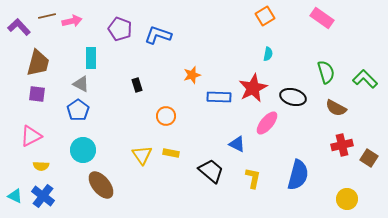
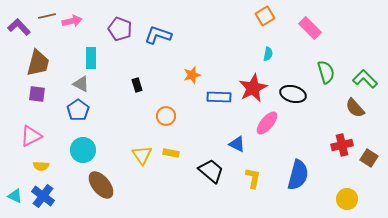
pink rectangle: moved 12 px left, 10 px down; rotated 10 degrees clockwise
black ellipse: moved 3 px up
brown semicircle: moved 19 px right; rotated 20 degrees clockwise
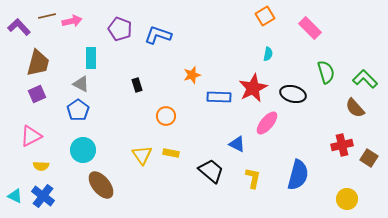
purple square: rotated 30 degrees counterclockwise
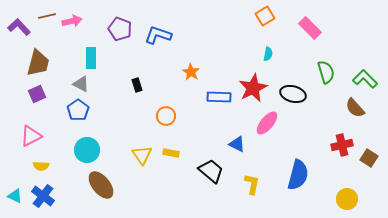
orange star: moved 1 px left, 3 px up; rotated 24 degrees counterclockwise
cyan circle: moved 4 px right
yellow L-shape: moved 1 px left, 6 px down
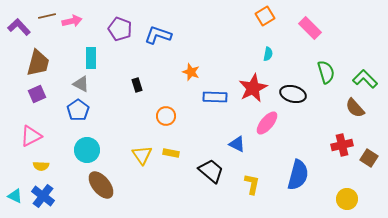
orange star: rotated 12 degrees counterclockwise
blue rectangle: moved 4 px left
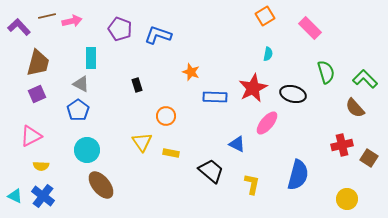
yellow triangle: moved 13 px up
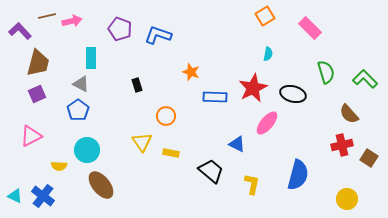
purple L-shape: moved 1 px right, 4 px down
brown semicircle: moved 6 px left, 6 px down
yellow semicircle: moved 18 px right
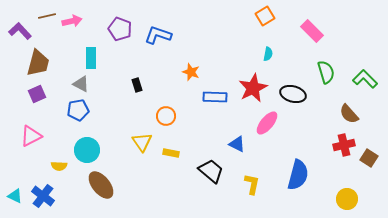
pink rectangle: moved 2 px right, 3 px down
blue pentagon: rotated 25 degrees clockwise
red cross: moved 2 px right
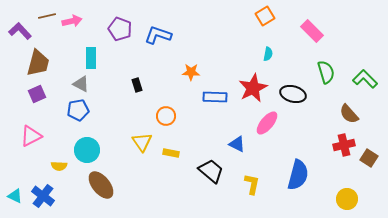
orange star: rotated 18 degrees counterclockwise
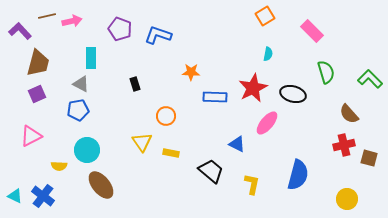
green L-shape: moved 5 px right
black rectangle: moved 2 px left, 1 px up
brown square: rotated 18 degrees counterclockwise
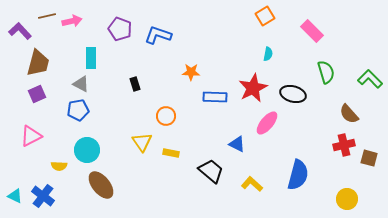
yellow L-shape: rotated 60 degrees counterclockwise
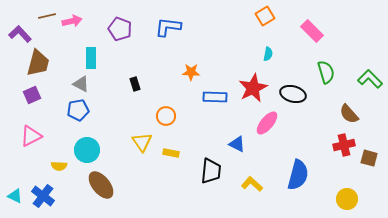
purple L-shape: moved 3 px down
blue L-shape: moved 10 px right, 8 px up; rotated 12 degrees counterclockwise
purple square: moved 5 px left, 1 px down
black trapezoid: rotated 56 degrees clockwise
